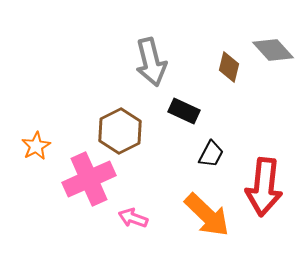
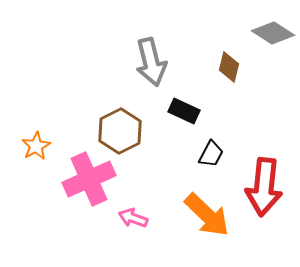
gray diamond: moved 17 px up; rotated 15 degrees counterclockwise
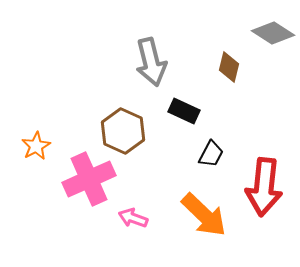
brown hexagon: moved 3 px right; rotated 9 degrees counterclockwise
orange arrow: moved 3 px left
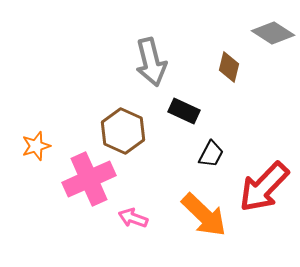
orange star: rotated 12 degrees clockwise
red arrow: rotated 38 degrees clockwise
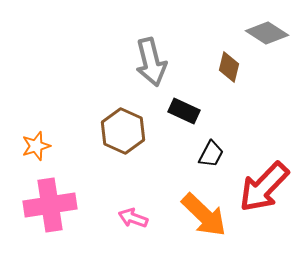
gray diamond: moved 6 px left
pink cross: moved 39 px left, 26 px down; rotated 15 degrees clockwise
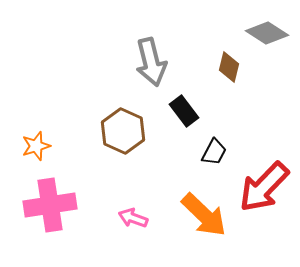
black rectangle: rotated 28 degrees clockwise
black trapezoid: moved 3 px right, 2 px up
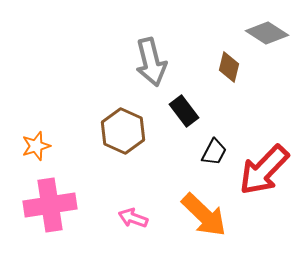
red arrow: moved 17 px up
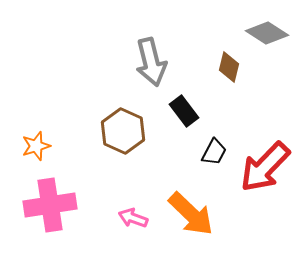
red arrow: moved 1 px right, 3 px up
orange arrow: moved 13 px left, 1 px up
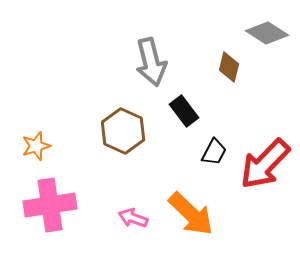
red arrow: moved 3 px up
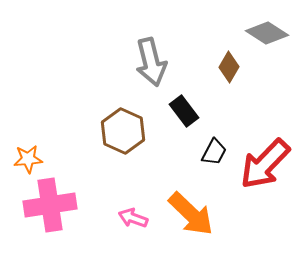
brown diamond: rotated 16 degrees clockwise
orange star: moved 8 px left, 13 px down; rotated 12 degrees clockwise
